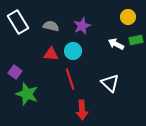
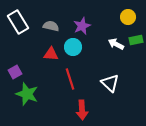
cyan circle: moved 4 px up
purple square: rotated 24 degrees clockwise
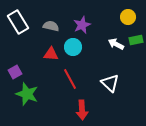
purple star: moved 1 px up
red line: rotated 10 degrees counterclockwise
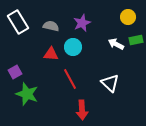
purple star: moved 2 px up
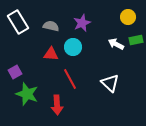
red arrow: moved 25 px left, 5 px up
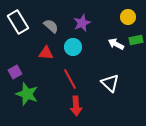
gray semicircle: rotated 28 degrees clockwise
red triangle: moved 5 px left, 1 px up
red arrow: moved 19 px right, 1 px down
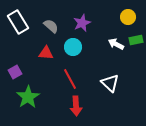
green star: moved 1 px right, 3 px down; rotated 20 degrees clockwise
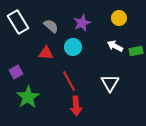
yellow circle: moved 9 px left, 1 px down
green rectangle: moved 11 px down
white arrow: moved 1 px left, 2 px down
purple square: moved 1 px right
red line: moved 1 px left, 2 px down
white triangle: rotated 18 degrees clockwise
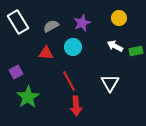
gray semicircle: rotated 70 degrees counterclockwise
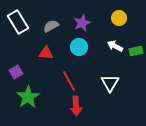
cyan circle: moved 6 px right
